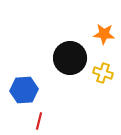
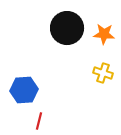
black circle: moved 3 px left, 30 px up
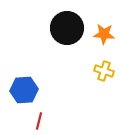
yellow cross: moved 1 px right, 2 px up
